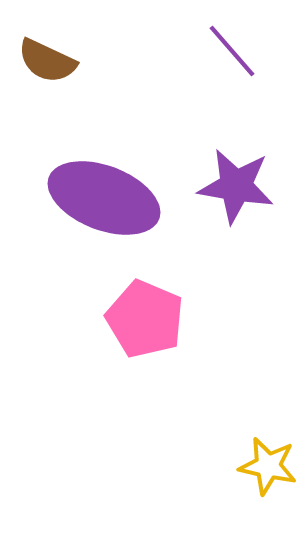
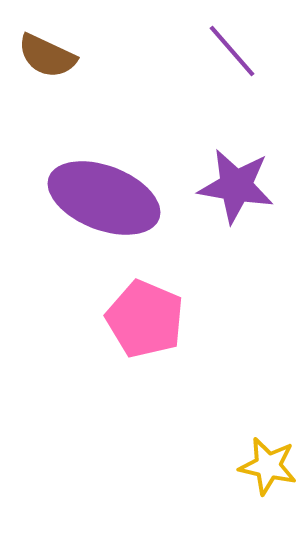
brown semicircle: moved 5 px up
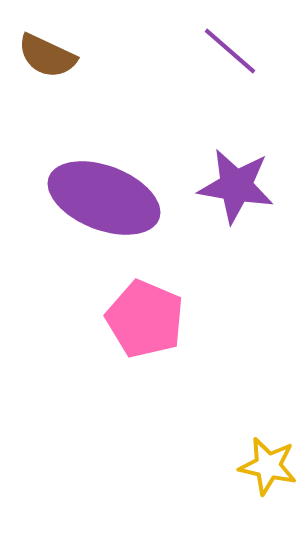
purple line: moved 2 px left; rotated 8 degrees counterclockwise
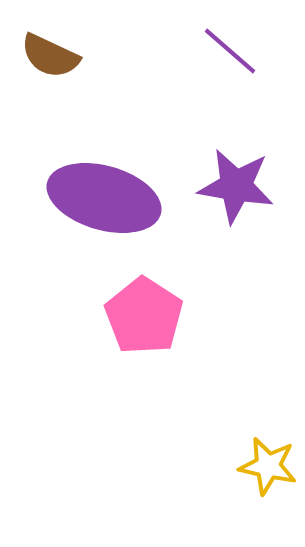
brown semicircle: moved 3 px right
purple ellipse: rotated 5 degrees counterclockwise
pink pentagon: moved 1 px left, 3 px up; rotated 10 degrees clockwise
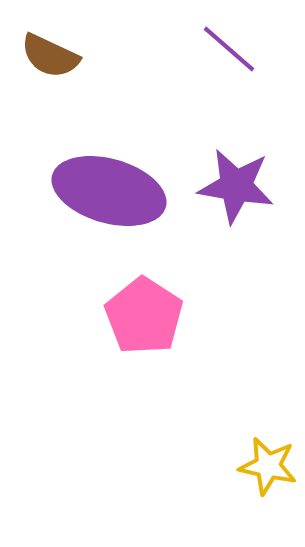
purple line: moved 1 px left, 2 px up
purple ellipse: moved 5 px right, 7 px up
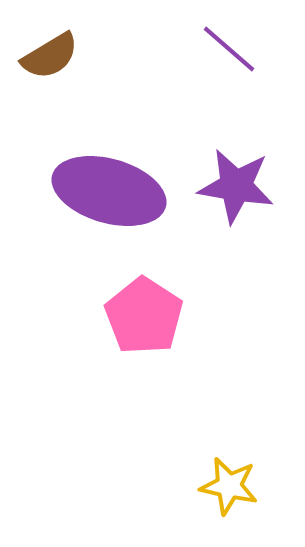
brown semicircle: rotated 56 degrees counterclockwise
yellow star: moved 39 px left, 20 px down
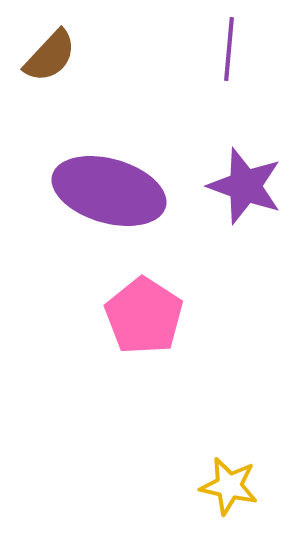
purple line: rotated 54 degrees clockwise
brown semicircle: rotated 16 degrees counterclockwise
purple star: moved 9 px right; rotated 10 degrees clockwise
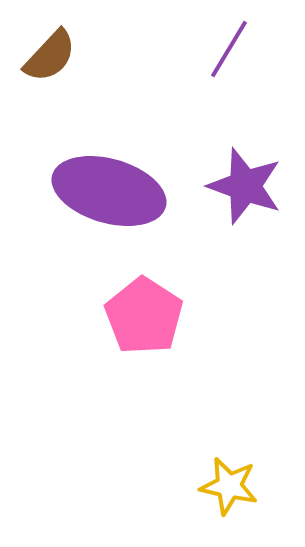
purple line: rotated 26 degrees clockwise
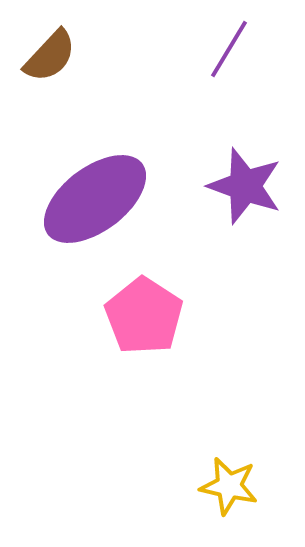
purple ellipse: moved 14 px left, 8 px down; rotated 53 degrees counterclockwise
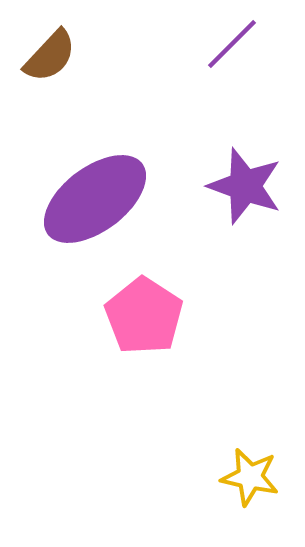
purple line: moved 3 px right, 5 px up; rotated 14 degrees clockwise
yellow star: moved 21 px right, 9 px up
